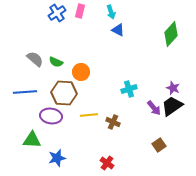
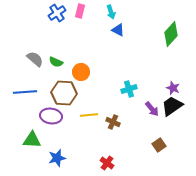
purple arrow: moved 2 px left, 1 px down
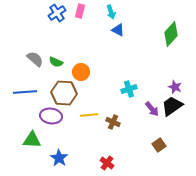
purple star: moved 2 px right, 1 px up
blue star: moved 2 px right; rotated 24 degrees counterclockwise
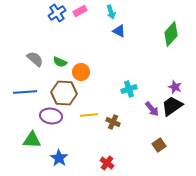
pink rectangle: rotated 48 degrees clockwise
blue triangle: moved 1 px right, 1 px down
green semicircle: moved 4 px right
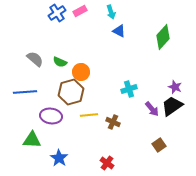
green diamond: moved 8 px left, 3 px down
brown hexagon: moved 7 px right, 1 px up; rotated 20 degrees counterclockwise
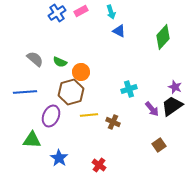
pink rectangle: moved 1 px right
purple ellipse: rotated 75 degrees counterclockwise
red cross: moved 8 px left, 2 px down
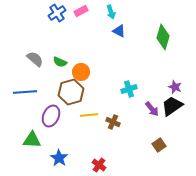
green diamond: rotated 25 degrees counterclockwise
